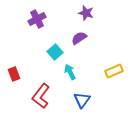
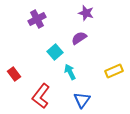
red rectangle: rotated 16 degrees counterclockwise
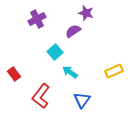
purple semicircle: moved 6 px left, 7 px up
cyan arrow: rotated 28 degrees counterclockwise
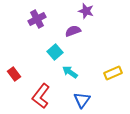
purple star: moved 2 px up
purple semicircle: rotated 14 degrees clockwise
yellow rectangle: moved 1 px left, 2 px down
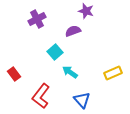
blue triangle: rotated 18 degrees counterclockwise
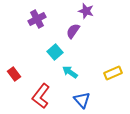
purple semicircle: rotated 35 degrees counterclockwise
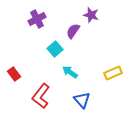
purple star: moved 5 px right, 4 px down
cyan square: moved 3 px up
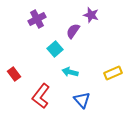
cyan arrow: rotated 21 degrees counterclockwise
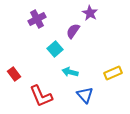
purple star: moved 1 px left, 2 px up; rotated 14 degrees clockwise
red L-shape: rotated 60 degrees counterclockwise
blue triangle: moved 3 px right, 5 px up
